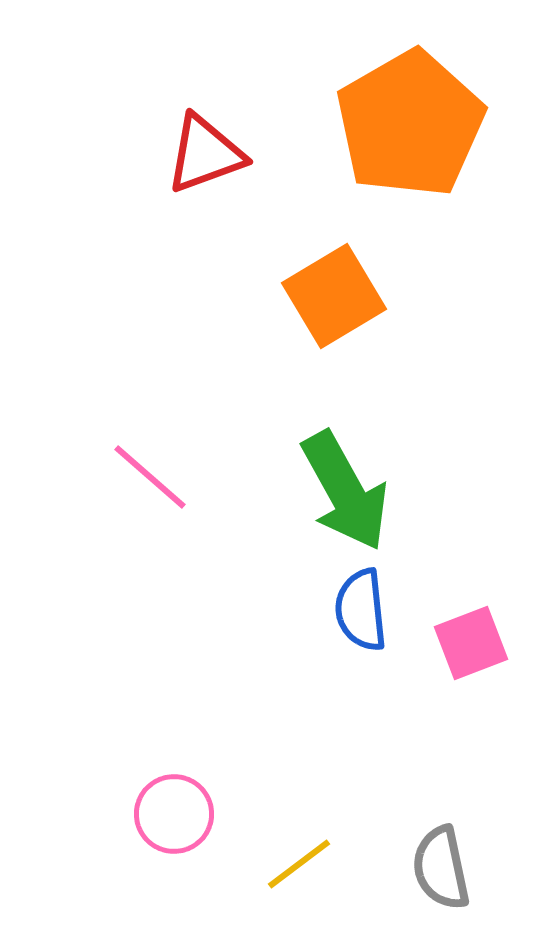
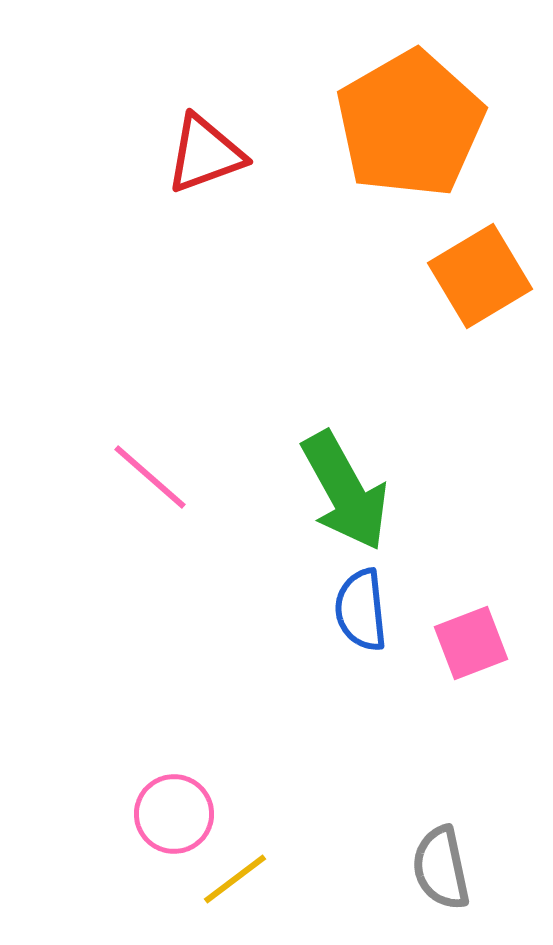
orange square: moved 146 px right, 20 px up
yellow line: moved 64 px left, 15 px down
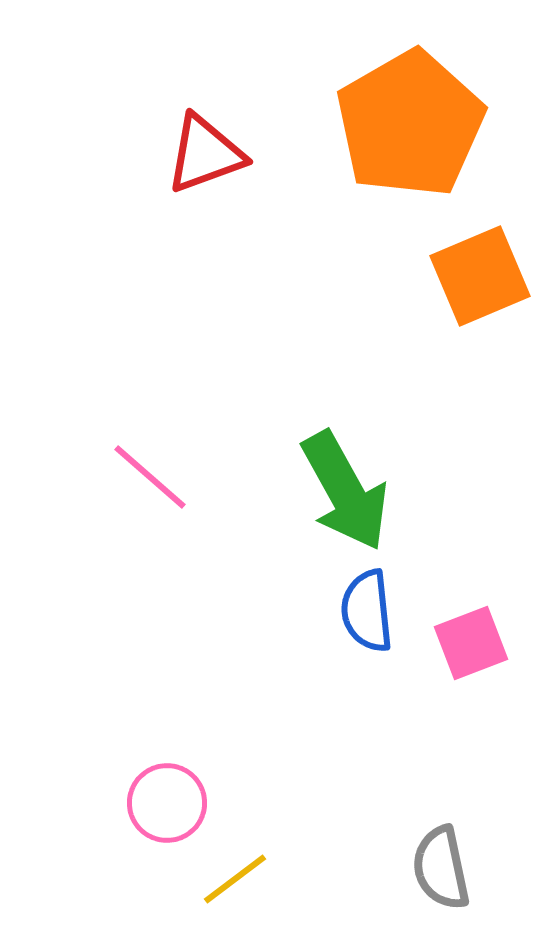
orange square: rotated 8 degrees clockwise
blue semicircle: moved 6 px right, 1 px down
pink circle: moved 7 px left, 11 px up
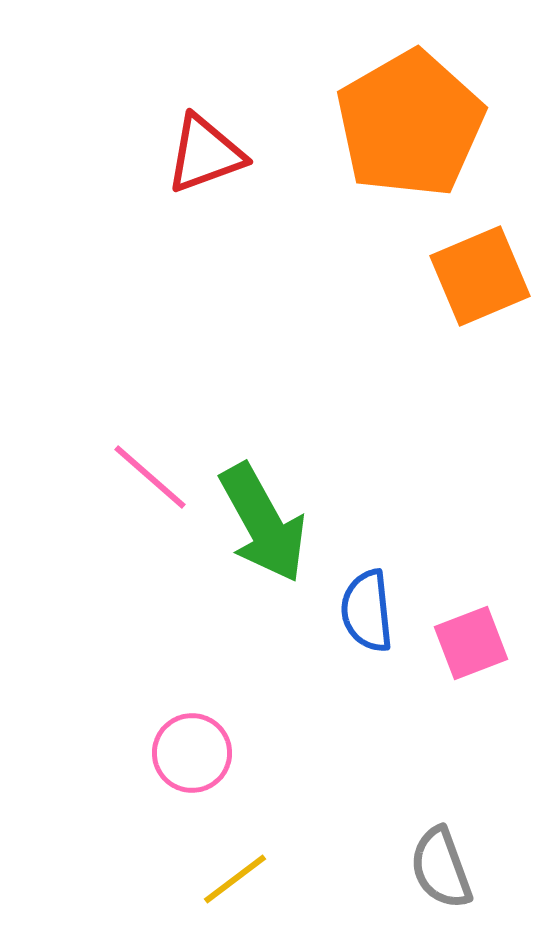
green arrow: moved 82 px left, 32 px down
pink circle: moved 25 px right, 50 px up
gray semicircle: rotated 8 degrees counterclockwise
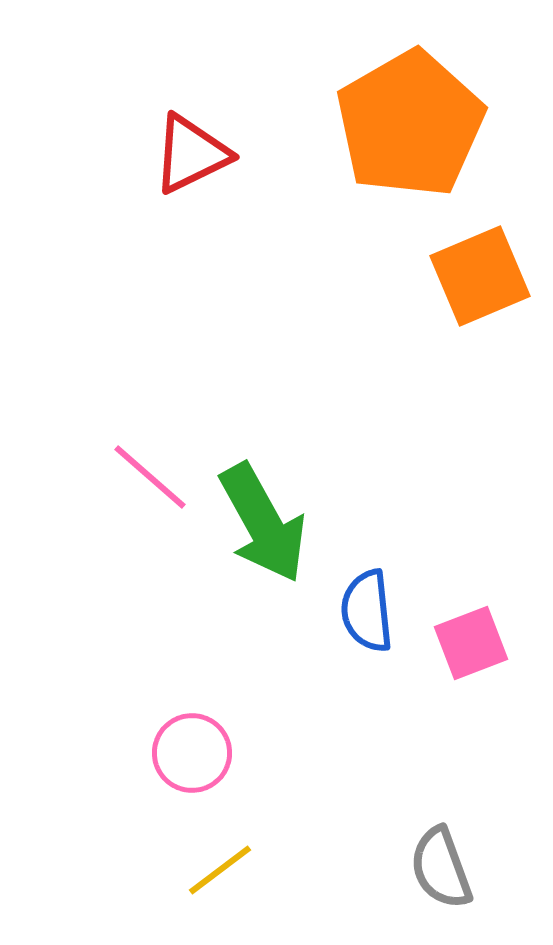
red triangle: moved 14 px left; rotated 6 degrees counterclockwise
yellow line: moved 15 px left, 9 px up
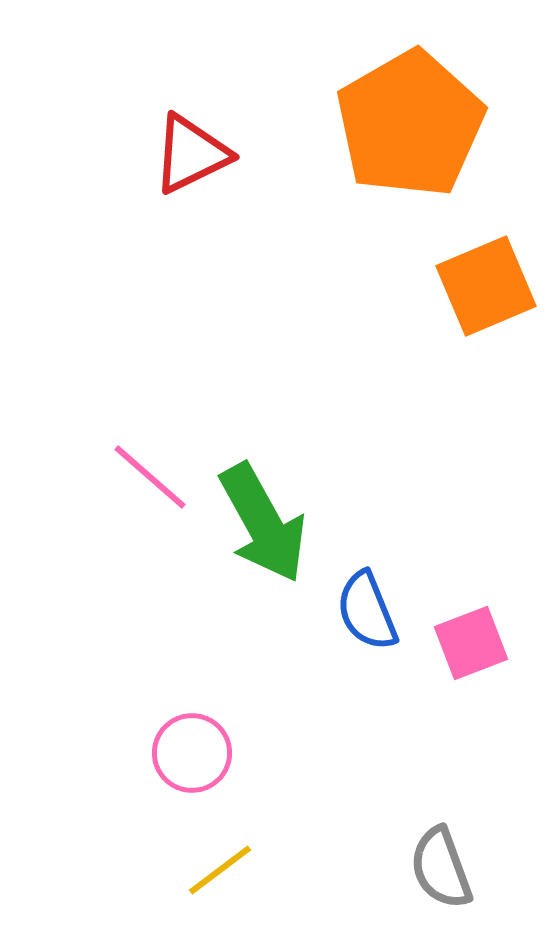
orange square: moved 6 px right, 10 px down
blue semicircle: rotated 16 degrees counterclockwise
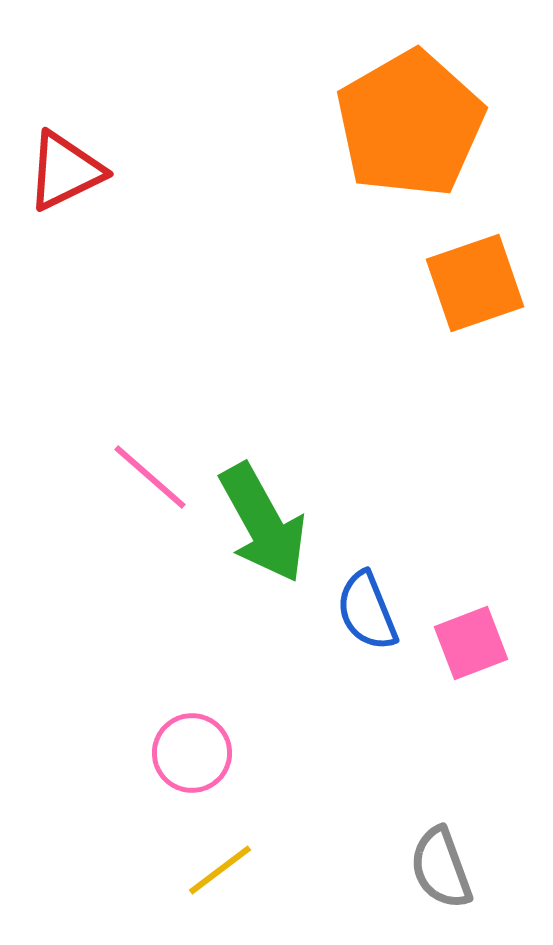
red triangle: moved 126 px left, 17 px down
orange square: moved 11 px left, 3 px up; rotated 4 degrees clockwise
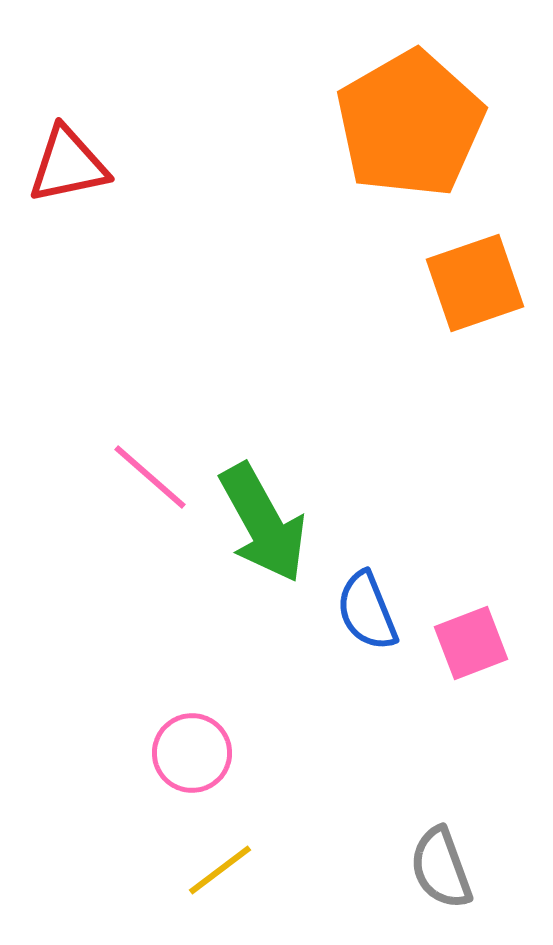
red triangle: moved 3 px right, 6 px up; rotated 14 degrees clockwise
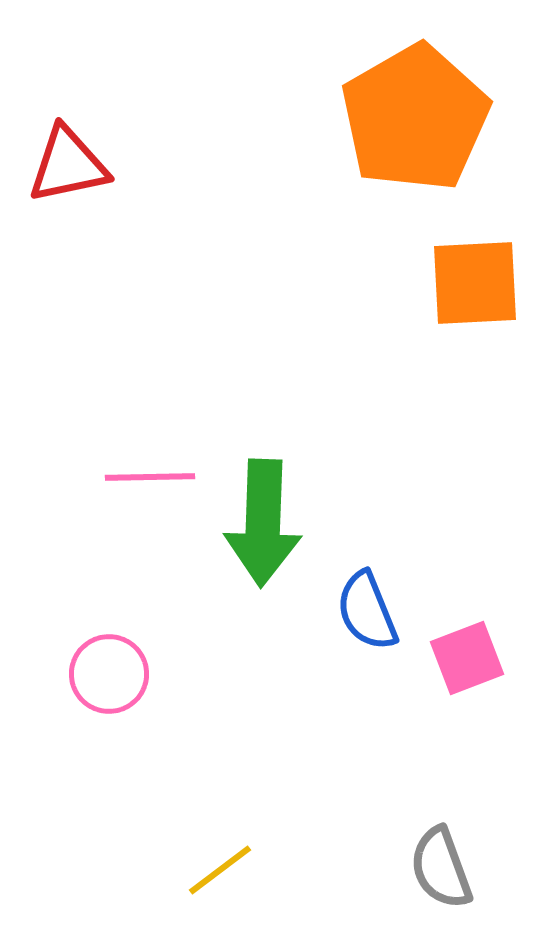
orange pentagon: moved 5 px right, 6 px up
orange square: rotated 16 degrees clockwise
pink line: rotated 42 degrees counterclockwise
green arrow: rotated 31 degrees clockwise
pink square: moved 4 px left, 15 px down
pink circle: moved 83 px left, 79 px up
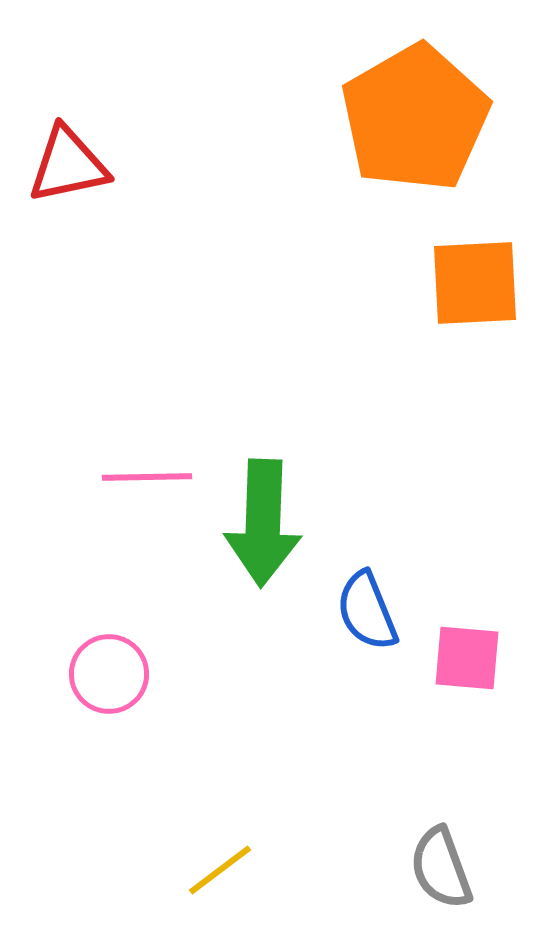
pink line: moved 3 px left
pink square: rotated 26 degrees clockwise
